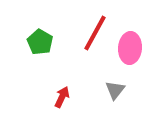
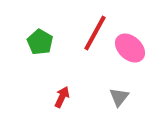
pink ellipse: rotated 52 degrees counterclockwise
gray triangle: moved 4 px right, 7 px down
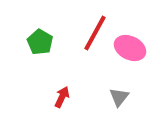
pink ellipse: rotated 16 degrees counterclockwise
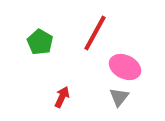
pink ellipse: moved 5 px left, 19 px down
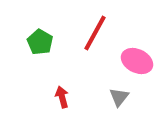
pink ellipse: moved 12 px right, 6 px up
red arrow: rotated 40 degrees counterclockwise
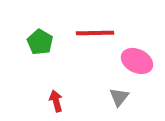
red line: rotated 60 degrees clockwise
red arrow: moved 6 px left, 4 px down
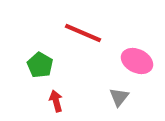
red line: moved 12 px left; rotated 24 degrees clockwise
green pentagon: moved 23 px down
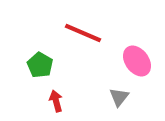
pink ellipse: rotated 28 degrees clockwise
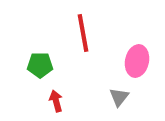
red line: rotated 57 degrees clockwise
pink ellipse: rotated 48 degrees clockwise
green pentagon: rotated 30 degrees counterclockwise
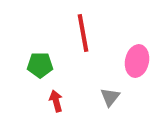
gray triangle: moved 9 px left
